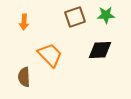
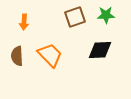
brown semicircle: moved 7 px left, 21 px up
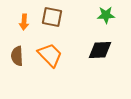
brown square: moved 23 px left; rotated 30 degrees clockwise
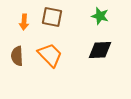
green star: moved 6 px left, 1 px down; rotated 18 degrees clockwise
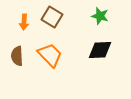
brown square: rotated 20 degrees clockwise
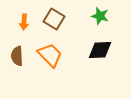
brown square: moved 2 px right, 2 px down
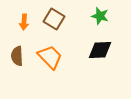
orange trapezoid: moved 2 px down
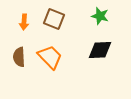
brown square: rotated 10 degrees counterclockwise
brown semicircle: moved 2 px right, 1 px down
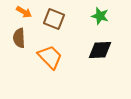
orange arrow: moved 10 px up; rotated 63 degrees counterclockwise
brown semicircle: moved 19 px up
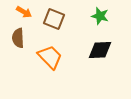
brown semicircle: moved 1 px left
